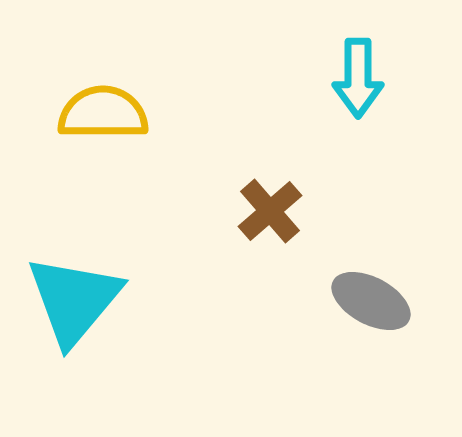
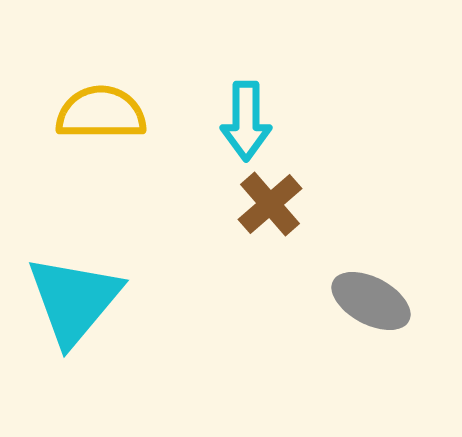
cyan arrow: moved 112 px left, 43 px down
yellow semicircle: moved 2 px left
brown cross: moved 7 px up
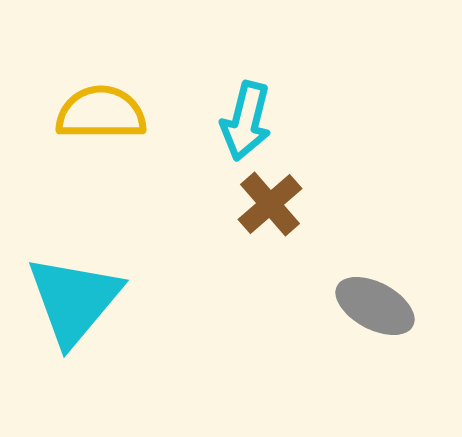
cyan arrow: rotated 14 degrees clockwise
gray ellipse: moved 4 px right, 5 px down
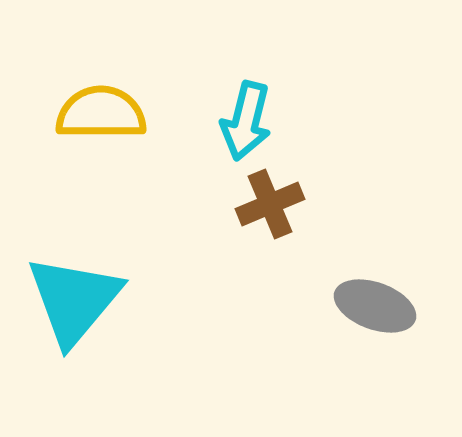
brown cross: rotated 18 degrees clockwise
gray ellipse: rotated 8 degrees counterclockwise
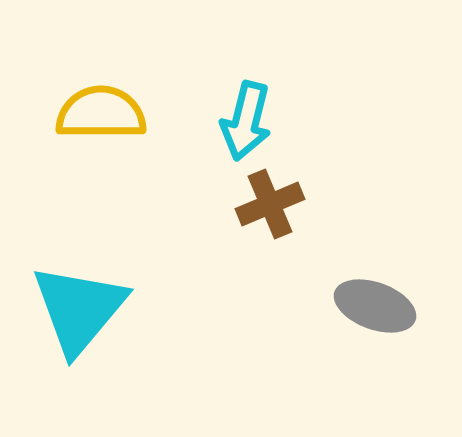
cyan triangle: moved 5 px right, 9 px down
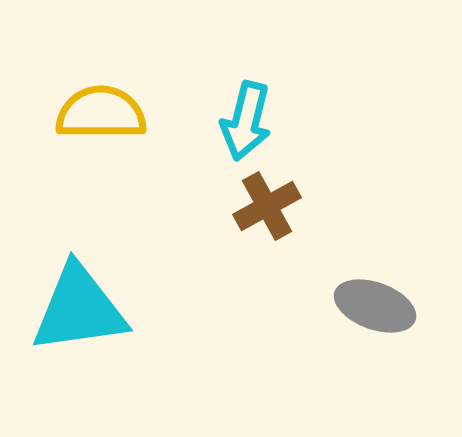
brown cross: moved 3 px left, 2 px down; rotated 6 degrees counterclockwise
cyan triangle: rotated 42 degrees clockwise
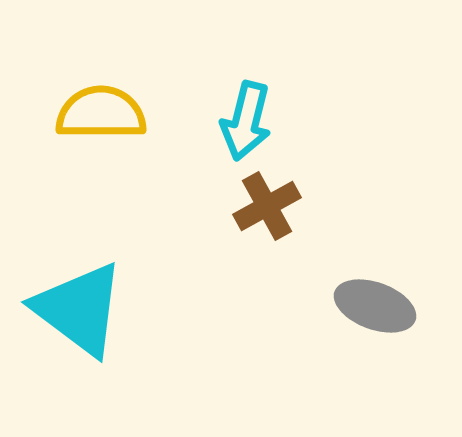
cyan triangle: rotated 45 degrees clockwise
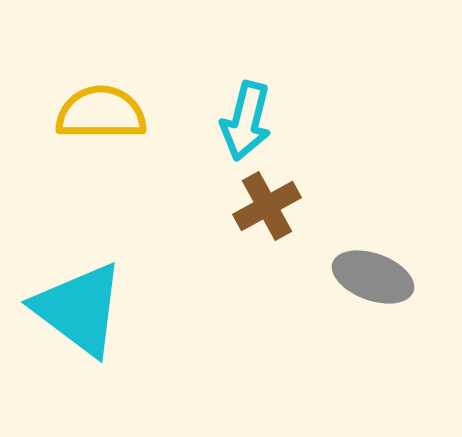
gray ellipse: moved 2 px left, 29 px up
